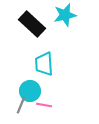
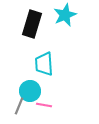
cyan star: rotated 10 degrees counterclockwise
black rectangle: rotated 64 degrees clockwise
gray line: moved 2 px left, 1 px down
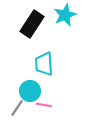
black rectangle: rotated 16 degrees clockwise
gray line: moved 2 px left, 2 px down; rotated 12 degrees clockwise
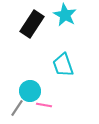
cyan star: rotated 20 degrees counterclockwise
cyan trapezoid: moved 19 px right, 1 px down; rotated 15 degrees counterclockwise
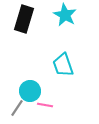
black rectangle: moved 8 px left, 5 px up; rotated 16 degrees counterclockwise
pink line: moved 1 px right
